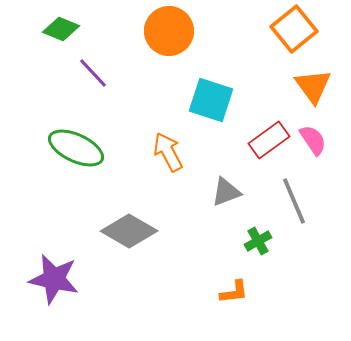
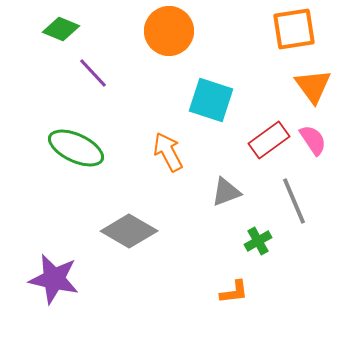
orange square: rotated 30 degrees clockwise
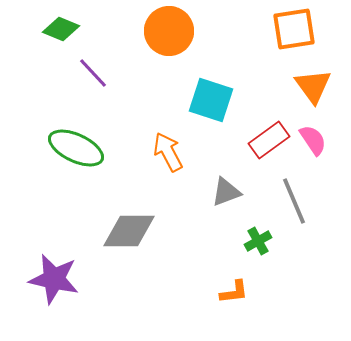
gray diamond: rotated 30 degrees counterclockwise
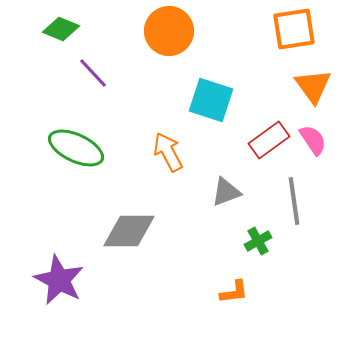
gray line: rotated 15 degrees clockwise
purple star: moved 5 px right, 1 px down; rotated 15 degrees clockwise
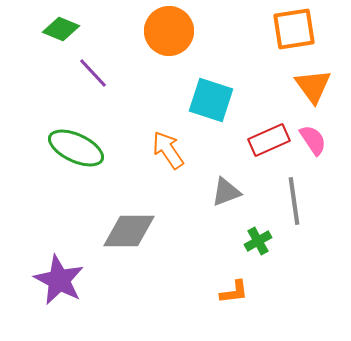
red rectangle: rotated 12 degrees clockwise
orange arrow: moved 2 px up; rotated 6 degrees counterclockwise
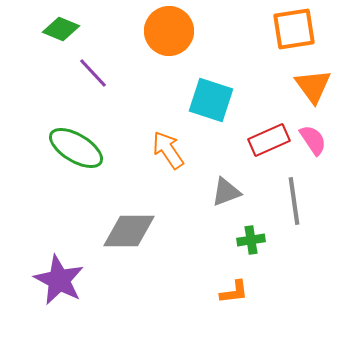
green ellipse: rotated 6 degrees clockwise
green cross: moved 7 px left, 1 px up; rotated 20 degrees clockwise
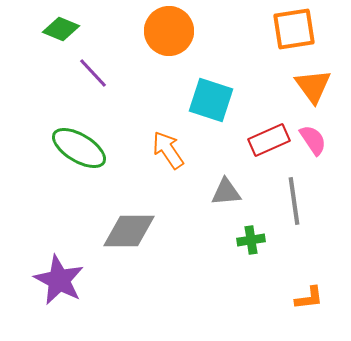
green ellipse: moved 3 px right
gray triangle: rotated 16 degrees clockwise
orange L-shape: moved 75 px right, 6 px down
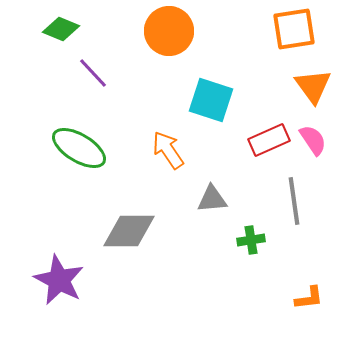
gray triangle: moved 14 px left, 7 px down
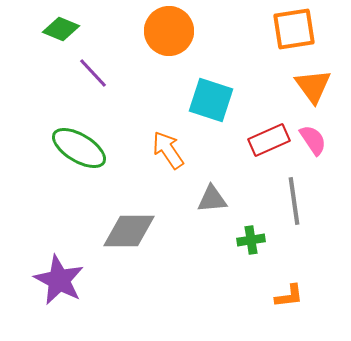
orange L-shape: moved 20 px left, 2 px up
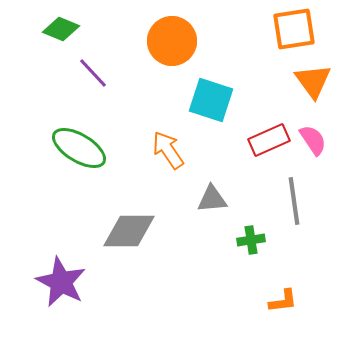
orange circle: moved 3 px right, 10 px down
orange triangle: moved 5 px up
purple star: moved 2 px right, 2 px down
orange L-shape: moved 6 px left, 5 px down
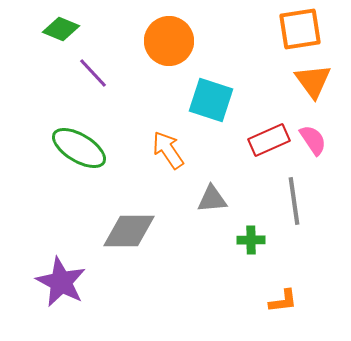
orange square: moved 6 px right
orange circle: moved 3 px left
green cross: rotated 8 degrees clockwise
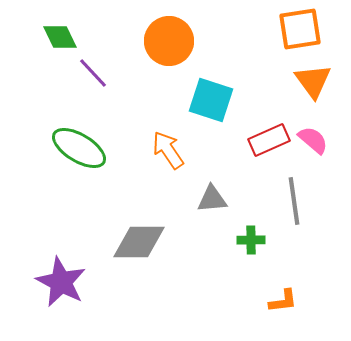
green diamond: moved 1 px left, 8 px down; rotated 42 degrees clockwise
pink semicircle: rotated 16 degrees counterclockwise
gray diamond: moved 10 px right, 11 px down
